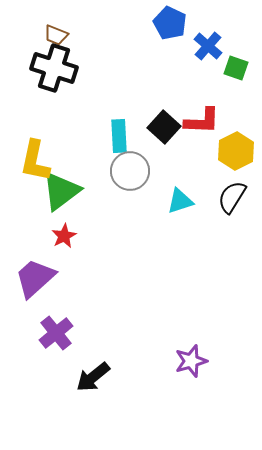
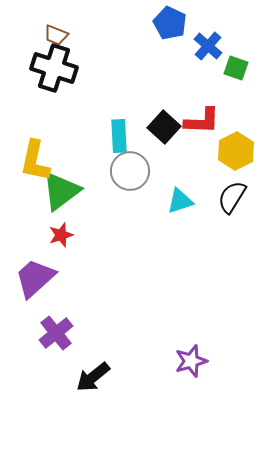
red star: moved 3 px left, 1 px up; rotated 10 degrees clockwise
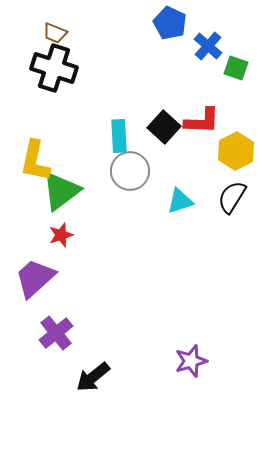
brown trapezoid: moved 1 px left, 2 px up
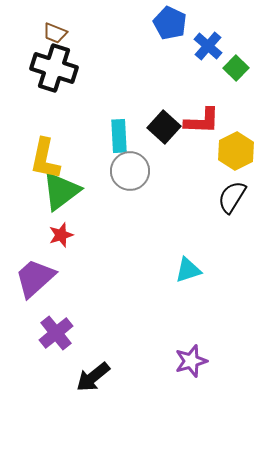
green square: rotated 25 degrees clockwise
yellow L-shape: moved 10 px right, 2 px up
cyan triangle: moved 8 px right, 69 px down
